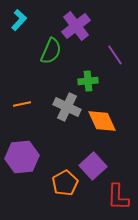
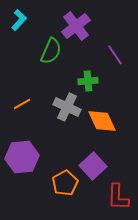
orange line: rotated 18 degrees counterclockwise
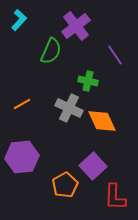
green cross: rotated 18 degrees clockwise
gray cross: moved 2 px right, 1 px down
orange pentagon: moved 2 px down
red L-shape: moved 3 px left
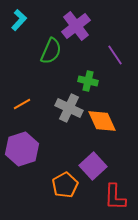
purple hexagon: moved 8 px up; rotated 12 degrees counterclockwise
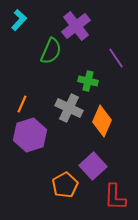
purple line: moved 1 px right, 3 px down
orange line: rotated 36 degrees counterclockwise
orange diamond: rotated 48 degrees clockwise
purple hexagon: moved 8 px right, 14 px up
